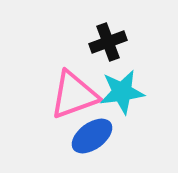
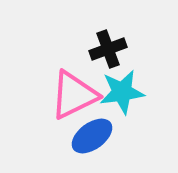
black cross: moved 7 px down
pink triangle: rotated 6 degrees counterclockwise
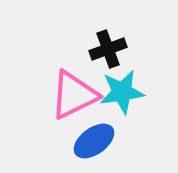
blue ellipse: moved 2 px right, 5 px down
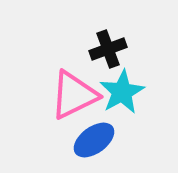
cyan star: rotated 21 degrees counterclockwise
blue ellipse: moved 1 px up
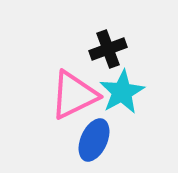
blue ellipse: rotated 30 degrees counterclockwise
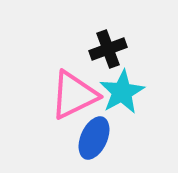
blue ellipse: moved 2 px up
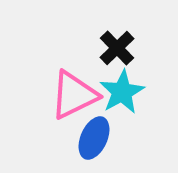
black cross: moved 9 px right, 1 px up; rotated 24 degrees counterclockwise
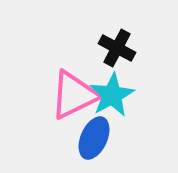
black cross: rotated 18 degrees counterclockwise
cyan star: moved 10 px left, 3 px down
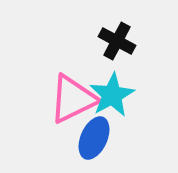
black cross: moved 7 px up
pink triangle: moved 1 px left, 4 px down
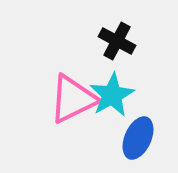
blue ellipse: moved 44 px right
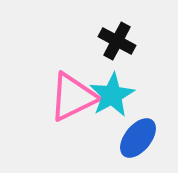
pink triangle: moved 2 px up
blue ellipse: rotated 15 degrees clockwise
